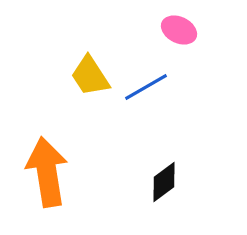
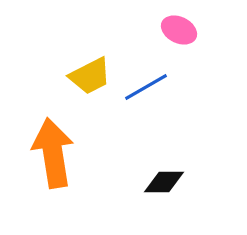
yellow trapezoid: rotated 84 degrees counterclockwise
orange arrow: moved 6 px right, 19 px up
black diamond: rotated 36 degrees clockwise
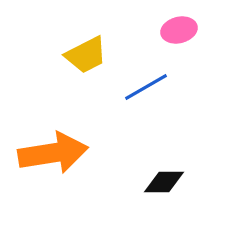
pink ellipse: rotated 40 degrees counterclockwise
yellow trapezoid: moved 4 px left, 21 px up
orange arrow: rotated 90 degrees clockwise
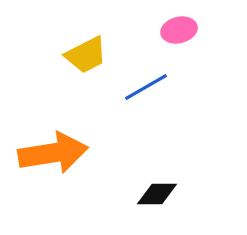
black diamond: moved 7 px left, 12 px down
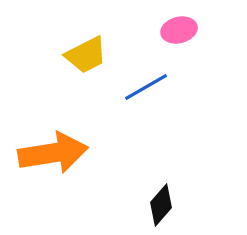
black diamond: moved 4 px right, 11 px down; rotated 48 degrees counterclockwise
